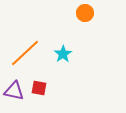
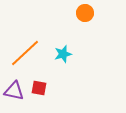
cyan star: rotated 18 degrees clockwise
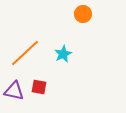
orange circle: moved 2 px left, 1 px down
cyan star: rotated 12 degrees counterclockwise
red square: moved 1 px up
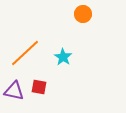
cyan star: moved 3 px down; rotated 12 degrees counterclockwise
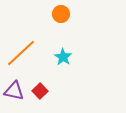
orange circle: moved 22 px left
orange line: moved 4 px left
red square: moved 1 px right, 4 px down; rotated 35 degrees clockwise
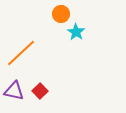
cyan star: moved 13 px right, 25 px up
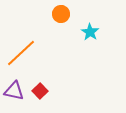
cyan star: moved 14 px right
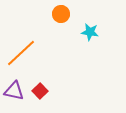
cyan star: rotated 24 degrees counterclockwise
